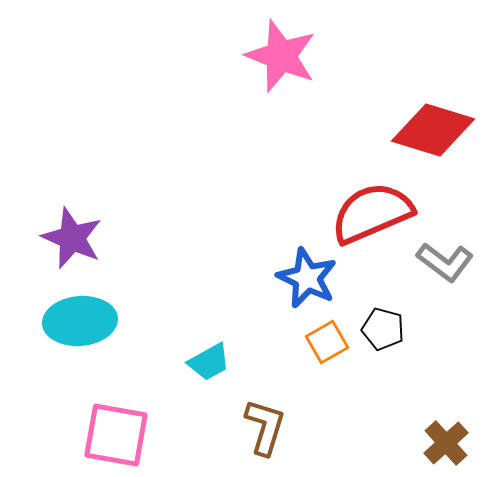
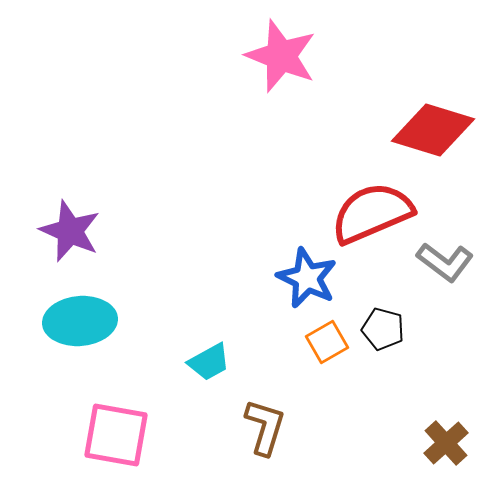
purple star: moved 2 px left, 7 px up
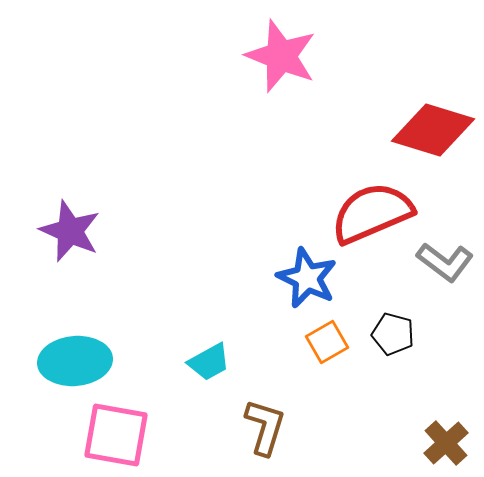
cyan ellipse: moved 5 px left, 40 px down
black pentagon: moved 10 px right, 5 px down
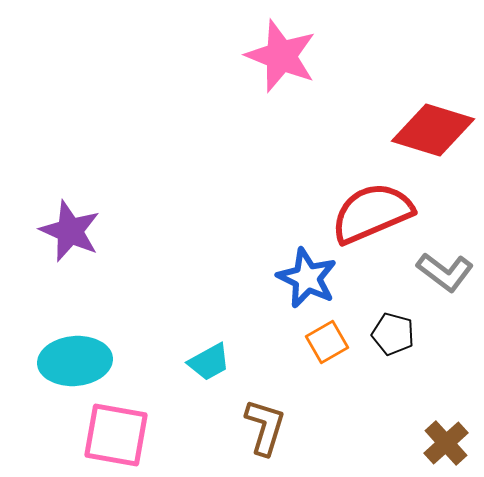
gray L-shape: moved 10 px down
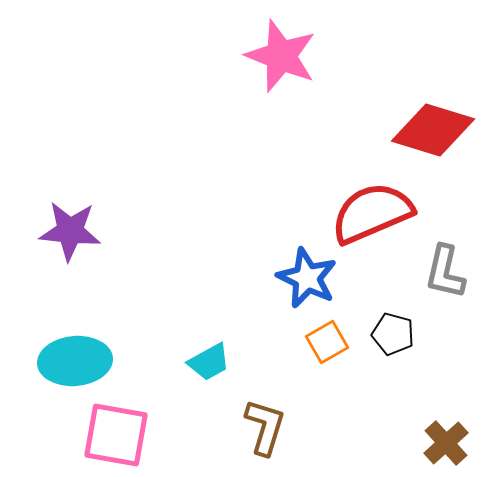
purple star: rotated 18 degrees counterclockwise
gray L-shape: rotated 66 degrees clockwise
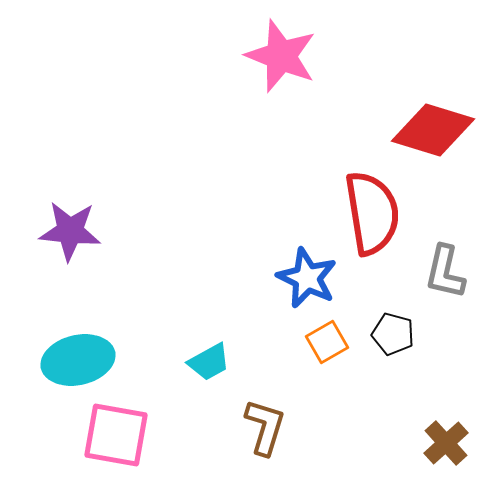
red semicircle: rotated 104 degrees clockwise
cyan ellipse: moved 3 px right, 1 px up; rotated 8 degrees counterclockwise
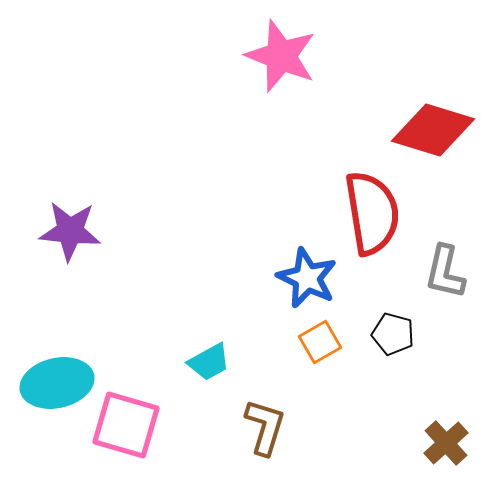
orange square: moved 7 px left
cyan ellipse: moved 21 px left, 23 px down
pink square: moved 10 px right, 10 px up; rotated 6 degrees clockwise
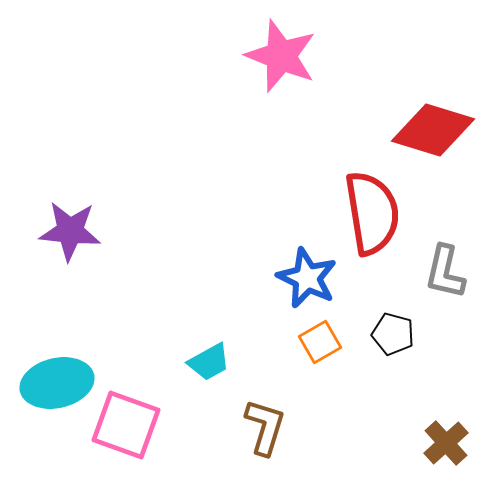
pink square: rotated 4 degrees clockwise
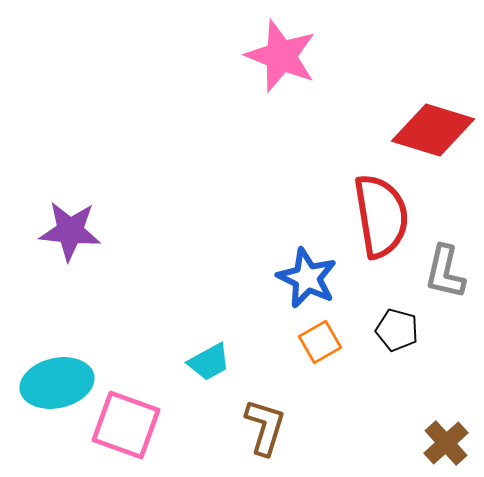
red semicircle: moved 9 px right, 3 px down
black pentagon: moved 4 px right, 4 px up
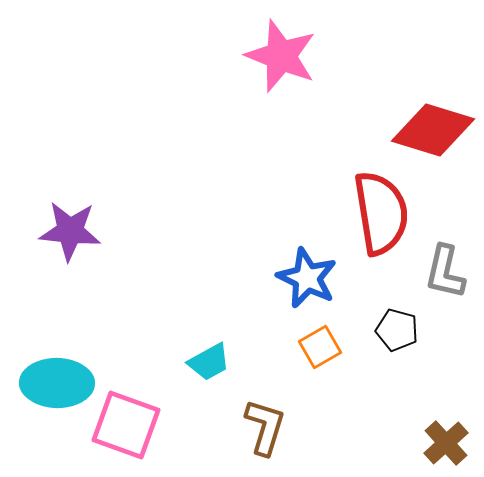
red semicircle: moved 3 px up
orange square: moved 5 px down
cyan ellipse: rotated 14 degrees clockwise
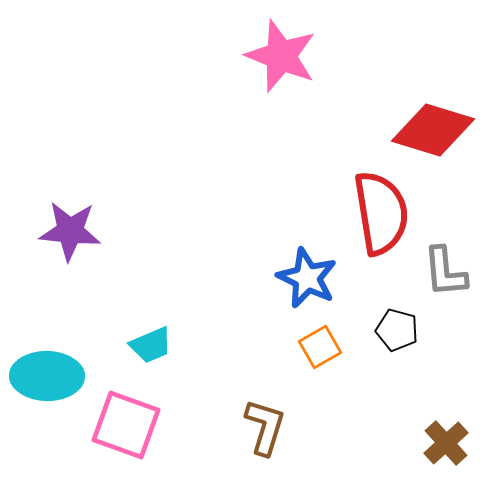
gray L-shape: rotated 18 degrees counterclockwise
cyan trapezoid: moved 58 px left, 17 px up; rotated 6 degrees clockwise
cyan ellipse: moved 10 px left, 7 px up
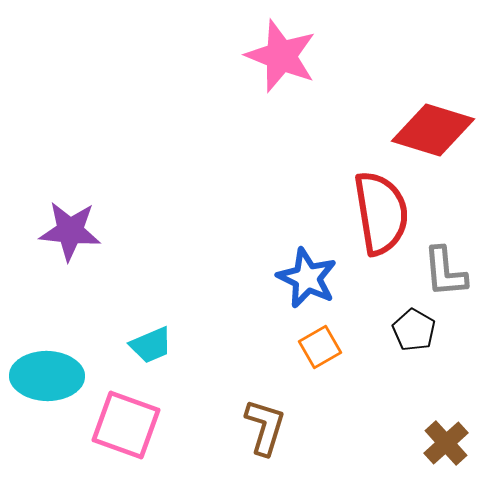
black pentagon: moved 17 px right; rotated 15 degrees clockwise
